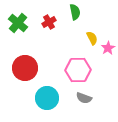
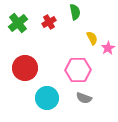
green cross: rotated 12 degrees clockwise
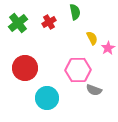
gray semicircle: moved 10 px right, 8 px up
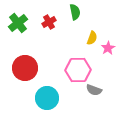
yellow semicircle: rotated 48 degrees clockwise
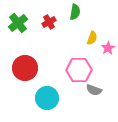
green semicircle: rotated 21 degrees clockwise
pink hexagon: moved 1 px right
